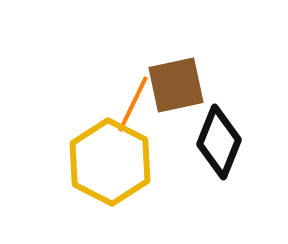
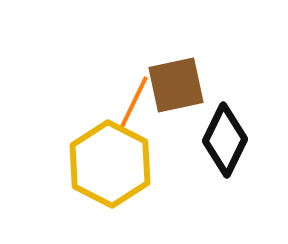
black diamond: moved 6 px right, 2 px up; rotated 4 degrees clockwise
yellow hexagon: moved 2 px down
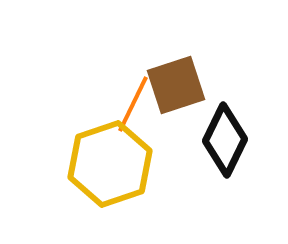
brown square: rotated 6 degrees counterclockwise
yellow hexagon: rotated 14 degrees clockwise
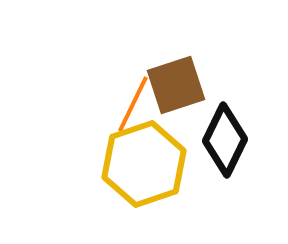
yellow hexagon: moved 34 px right
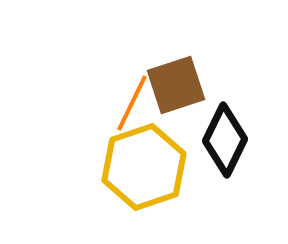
orange line: moved 1 px left, 1 px up
yellow hexagon: moved 3 px down
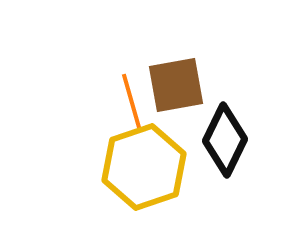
brown square: rotated 8 degrees clockwise
orange line: rotated 42 degrees counterclockwise
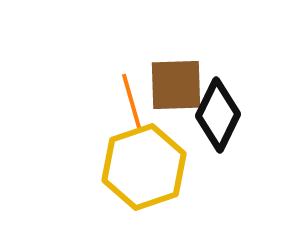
brown square: rotated 8 degrees clockwise
black diamond: moved 7 px left, 25 px up
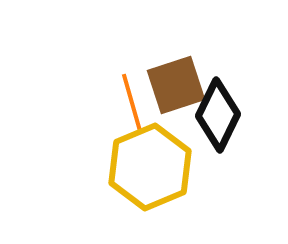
brown square: rotated 16 degrees counterclockwise
yellow hexagon: moved 6 px right; rotated 4 degrees counterclockwise
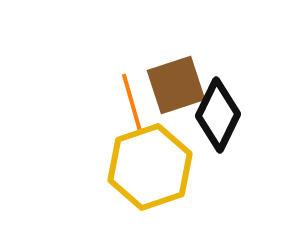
yellow hexagon: rotated 4 degrees clockwise
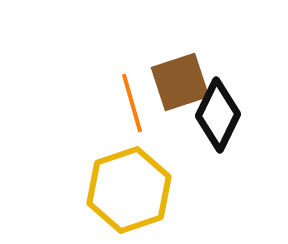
brown square: moved 4 px right, 3 px up
yellow hexagon: moved 21 px left, 23 px down
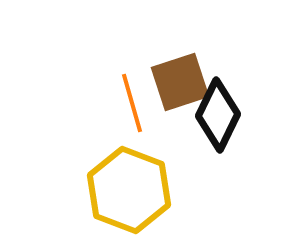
yellow hexagon: rotated 20 degrees counterclockwise
